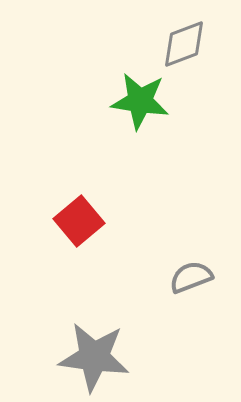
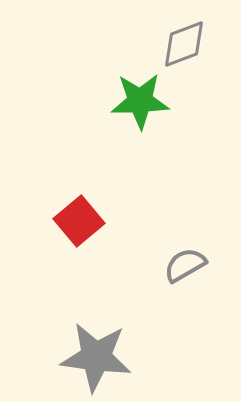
green star: rotated 10 degrees counterclockwise
gray semicircle: moved 6 px left, 12 px up; rotated 9 degrees counterclockwise
gray star: moved 2 px right
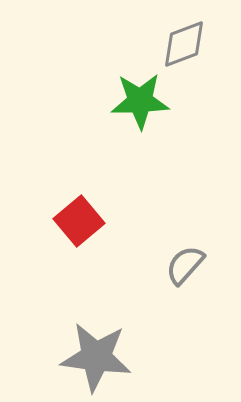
gray semicircle: rotated 18 degrees counterclockwise
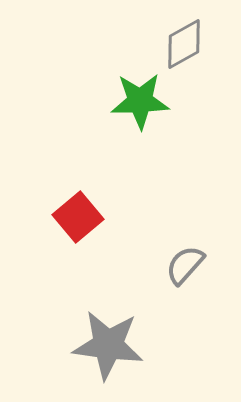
gray diamond: rotated 8 degrees counterclockwise
red square: moved 1 px left, 4 px up
gray star: moved 12 px right, 12 px up
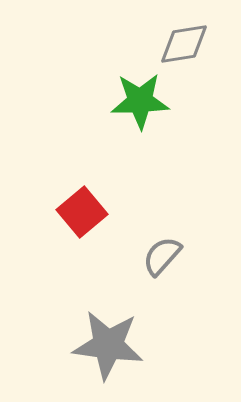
gray diamond: rotated 20 degrees clockwise
red square: moved 4 px right, 5 px up
gray semicircle: moved 23 px left, 9 px up
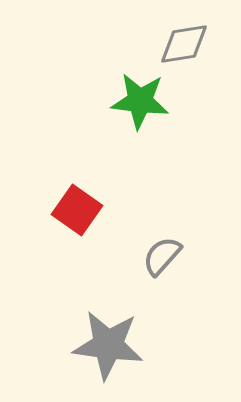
green star: rotated 8 degrees clockwise
red square: moved 5 px left, 2 px up; rotated 15 degrees counterclockwise
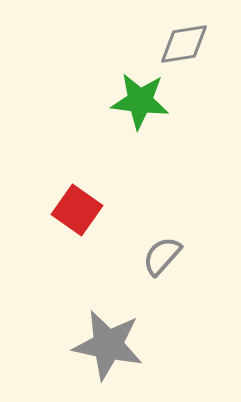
gray star: rotated 4 degrees clockwise
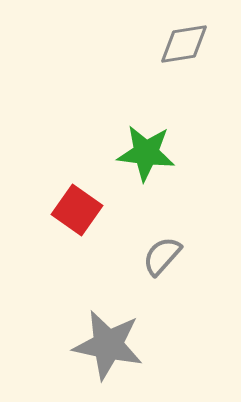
green star: moved 6 px right, 52 px down
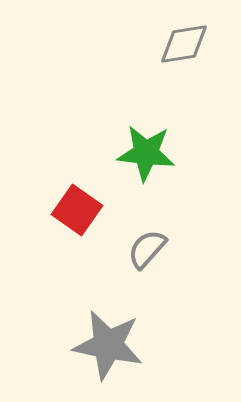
gray semicircle: moved 15 px left, 7 px up
